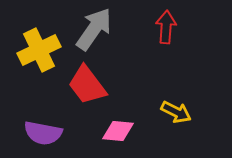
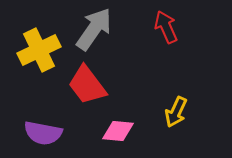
red arrow: rotated 28 degrees counterclockwise
yellow arrow: rotated 88 degrees clockwise
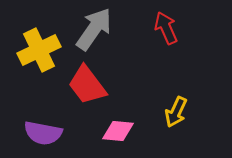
red arrow: moved 1 px down
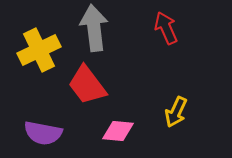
gray arrow: moved 1 px up; rotated 42 degrees counterclockwise
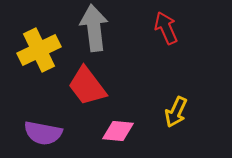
red trapezoid: moved 1 px down
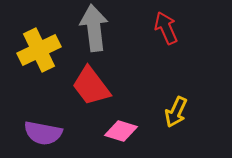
red trapezoid: moved 4 px right
pink diamond: moved 3 px right; rotated 12 degrees clockwise
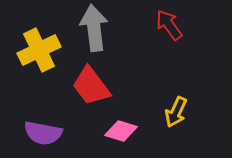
red arrow: moved 3 px right, 3 px up; rotated 12 degrees counterclockwise
